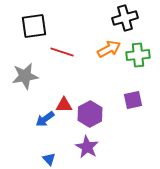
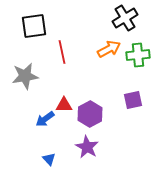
black cross: rotated 15 degrees counterclockwise
red line: rotated 60 degrees clockwise
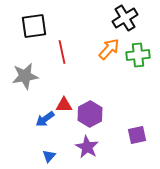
orange arrow: rotated 20 degrees counterclockwise
purple square: moved 4 px right, 35 px down
blue triangle: moved 3 px up; rotated 24 degrees clockwise
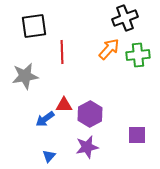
black cross: rotated 10 degrees clockwise
red line: rotated 10 degrees clockwise
purple square: rotated 12 degrees clockwise
purple star: rotated 30 degrees clockwise
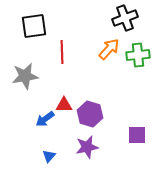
purple hexagon: rotated 15 degrees counterclockwise
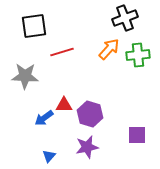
red line: rotated 75 degrees clockwise
gray star: rotated 12 degrees clockwise
blue arrow: moved 1 px left, 1 px up
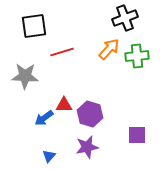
green cross: moved 1 px left, 1 px down
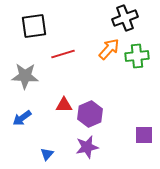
red line: moved 1 px right, 2 px down
purple hexagon: rotated 20 degrees clockwise
blue arrow: moved 22 px left
purple square: moved 7 px right
blue triangle: moved 2 px left, 2 px up
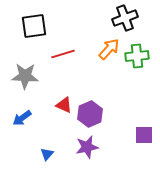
red triangle: rotated 24 degrees clockwise
